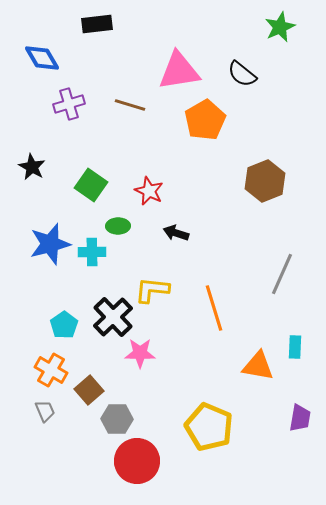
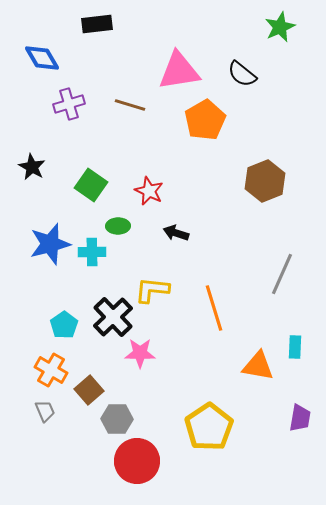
yellow pentagon: rotated 15 degrees clockwise
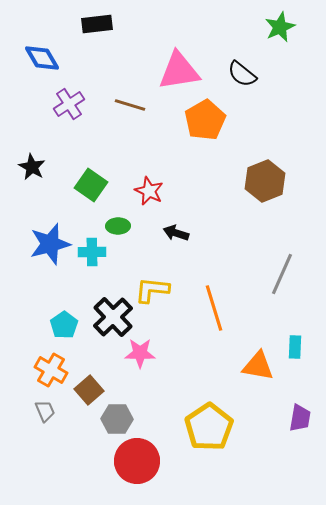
purple cross: rotated 16 degrees counterclockwise
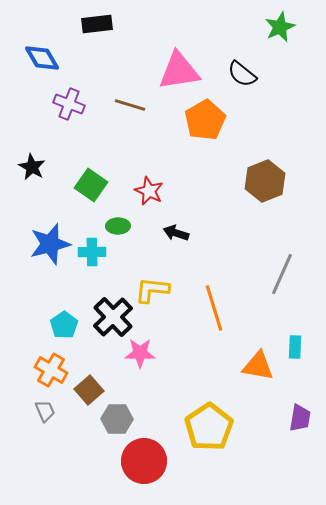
purple cross: rotated 36 degrees counterclockwise
red circle: moved 7 px right
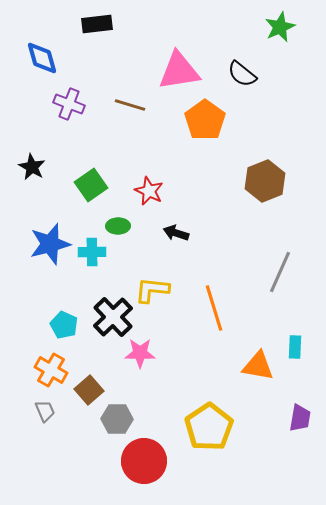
blue diamond: rotated 15 degrees clockwise
orange pentagon: rotated 6 degrees counterclockwise
green square: rotated 20 degrees clockwise
gray line: moved 2 px left, 2 px up
cyan pentagon: rotated 12 degrees counterclockwise
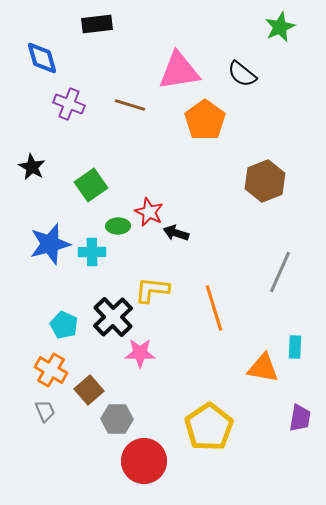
red star: moved 21 px down
orange triangle: moved 5 px right, 2 px down
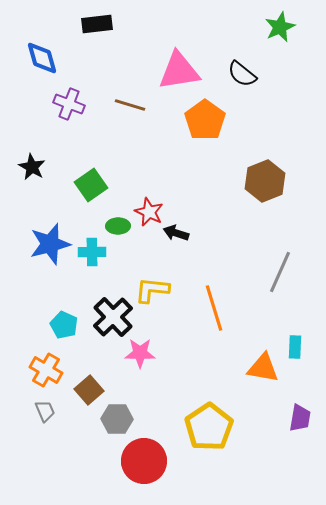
orange cross: moved 5 px left
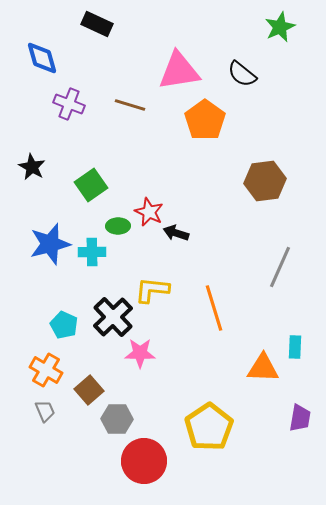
black rectangle: rotated 32 degrees clockwise
brown hexagon: rotated 15 degrees clockwise
gray line: moved 5 px up
orange triangle: rotated 8 degrees counterclockwise
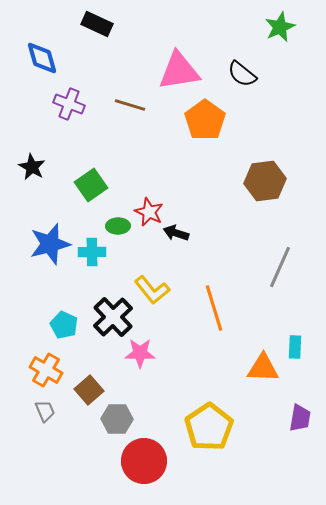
yellow L-shape: rotated 135 degrees counterclockwise
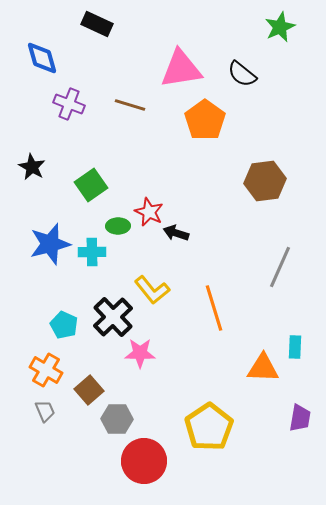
pink triangle: moved 2 px right, 2 px up
